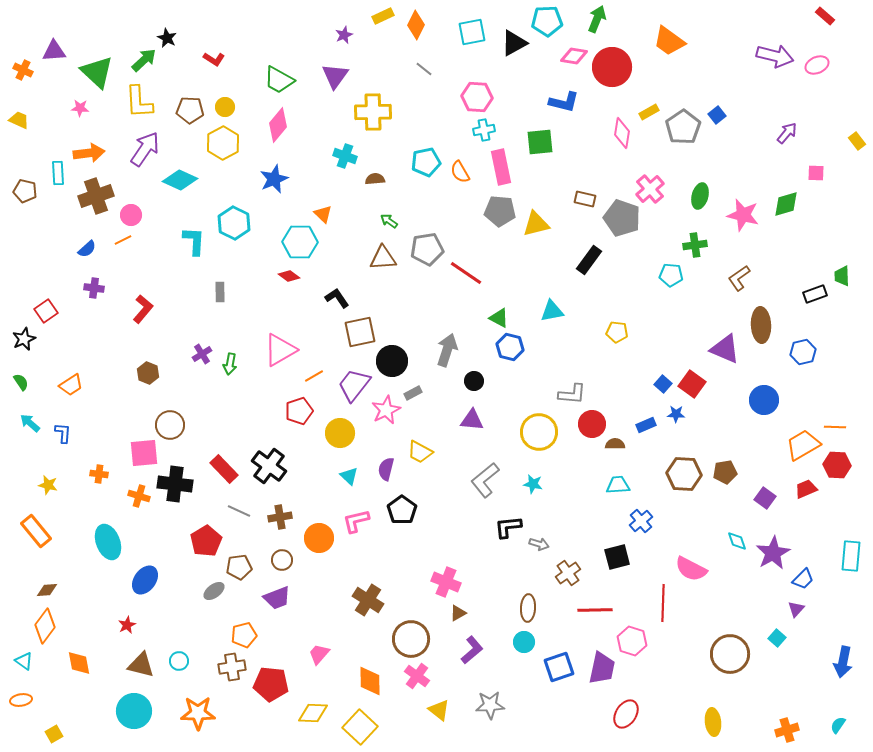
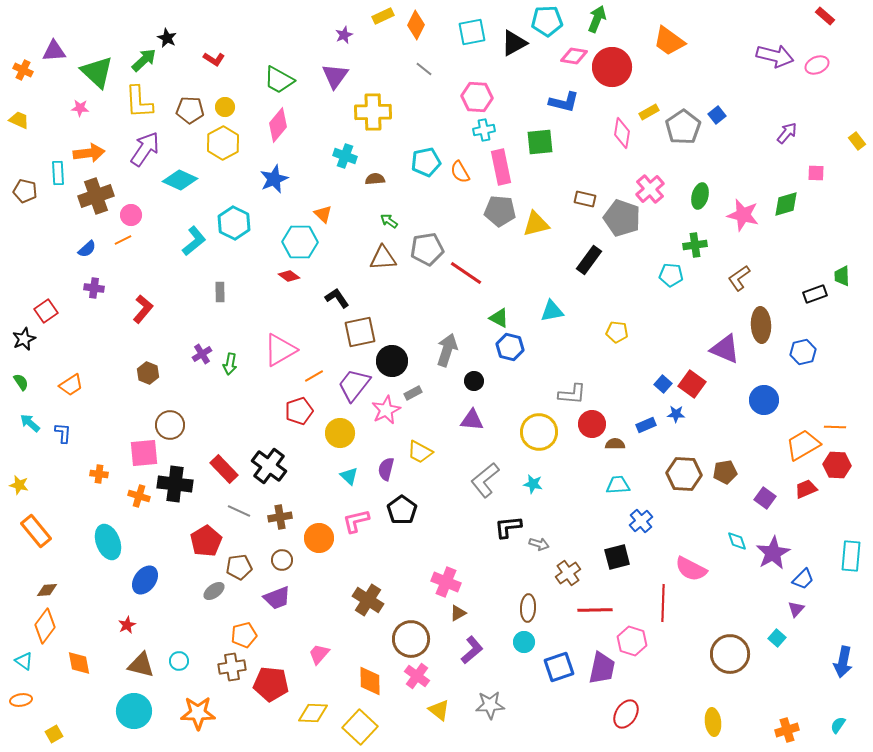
cyan L-shape at (194, 241): rotated 48 degrees clockwise
yellow star at (48, 485): moved 29 px left
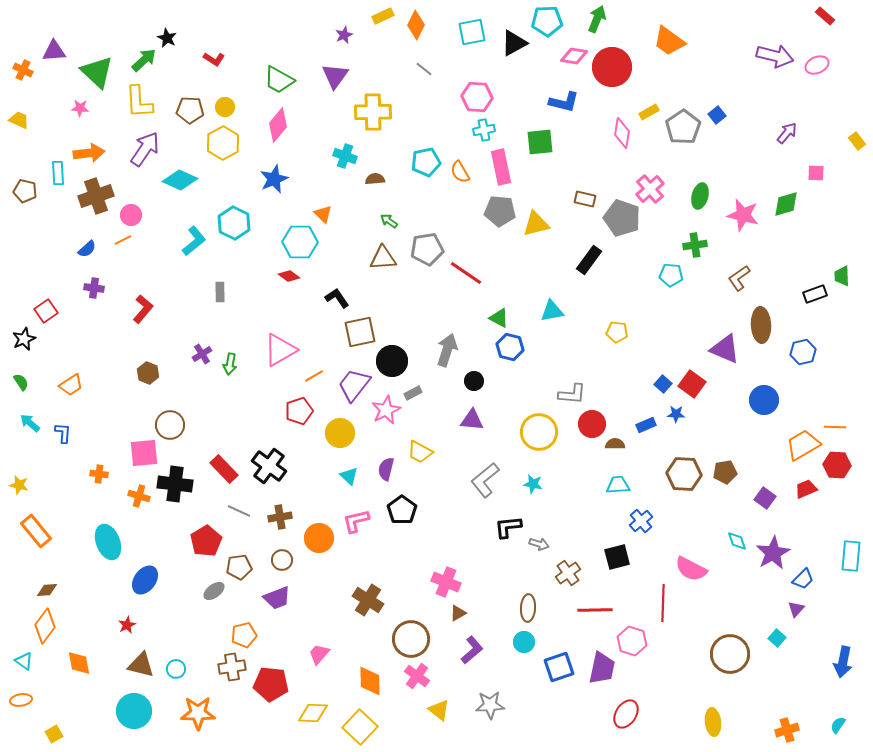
cyan circle at (179, 661): moved 3 px left, 8 px down
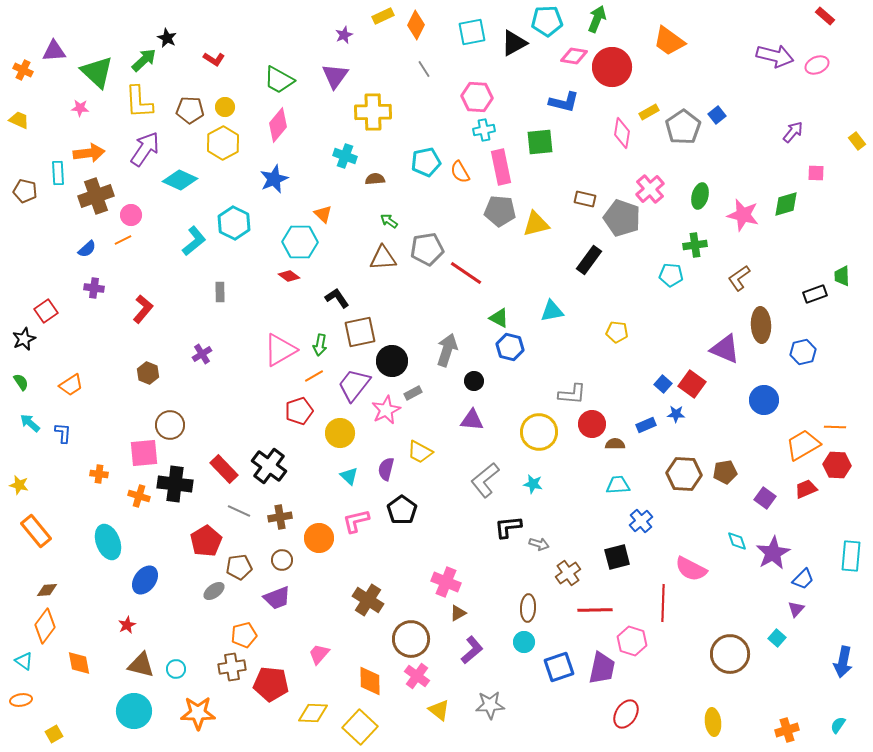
gray line at (424, 69): rotated 18 degrees clockwise
purple arrow at (787, 133): moved 6 px right, 1 px up
green arrow at (230, 364): moved 90 px right, 19 px up
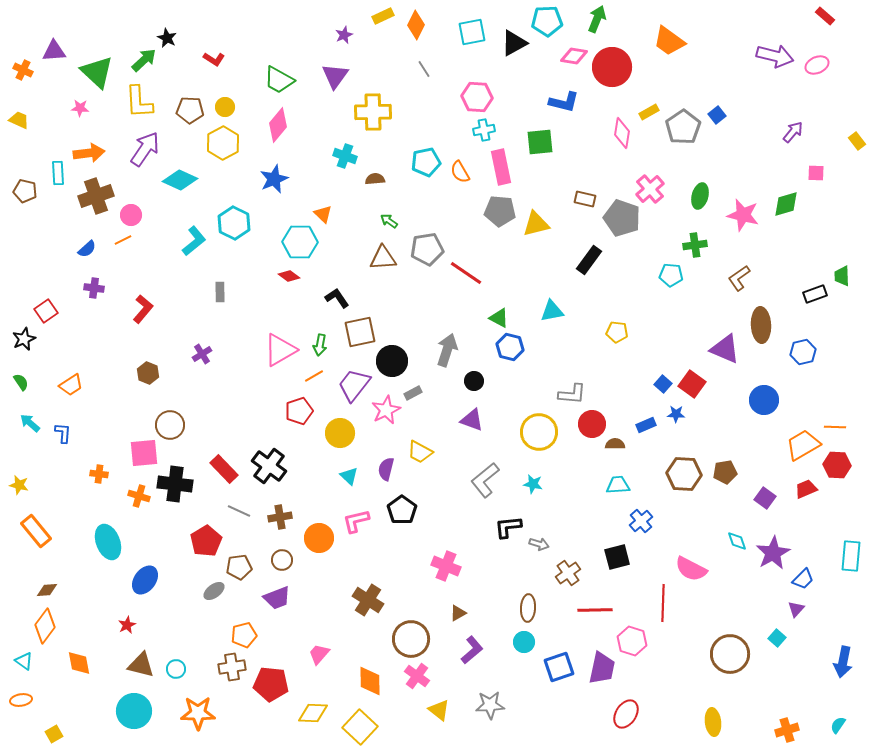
purple triangle at (472, 420): rotated 15 degrees clockwise
pink cross at (446, 582): moved 16 px up
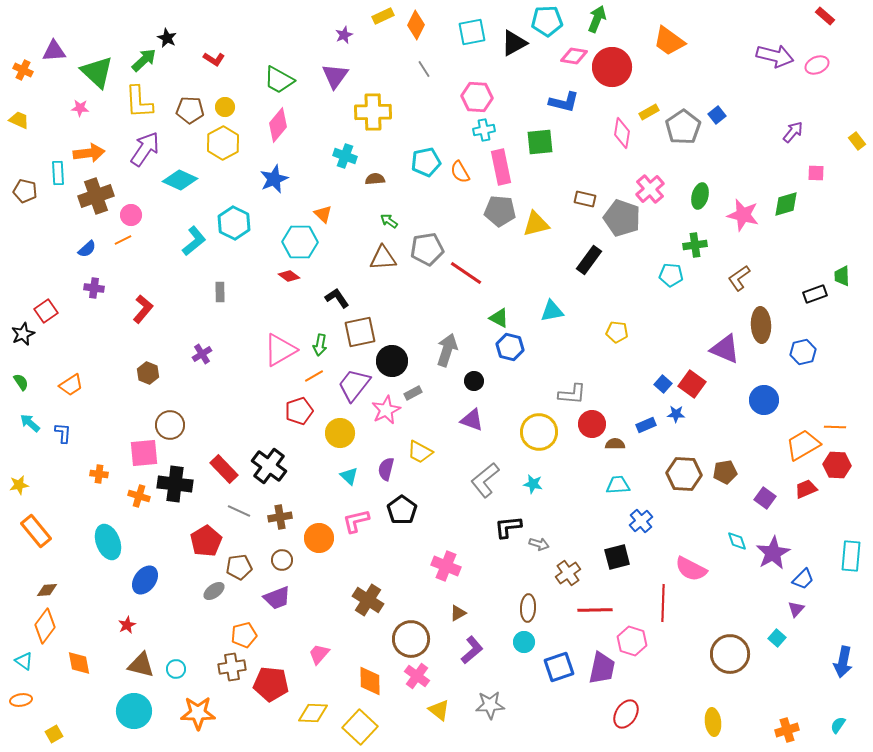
black star at (24, 339): moved 1 px left, 5 px up
yellow star at (19, 485): rotated 24 degrees counterclockwise
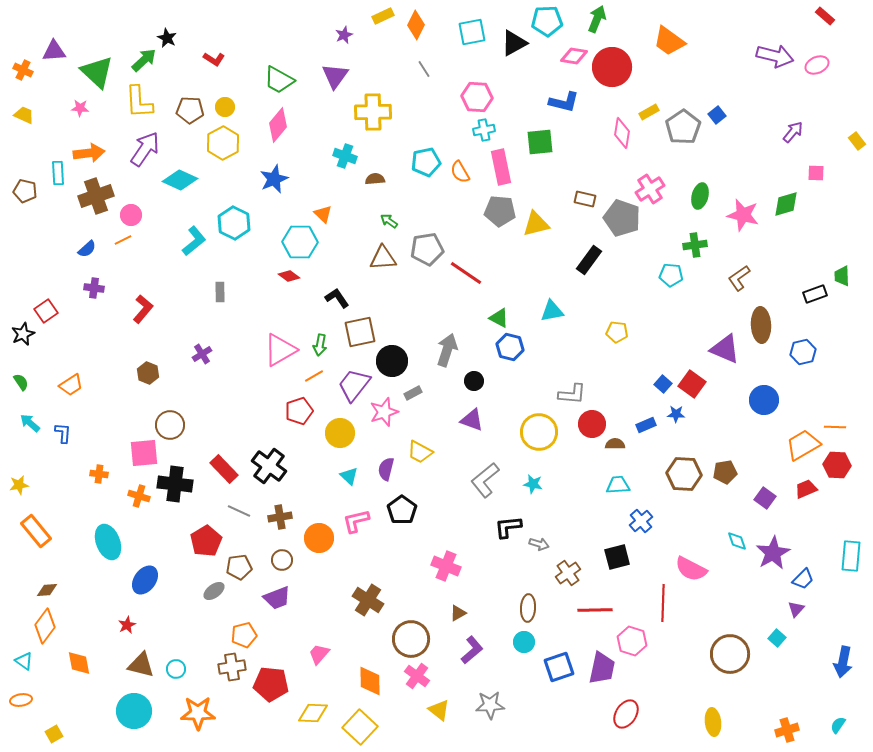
yellow trapezoid at (19, 120): moved 5 px right, 5 px up
pink cross at (650, 189): rotated 8 degrees clockwise
pink star at (386, 410): moved 2 px left, 2 px down; rotated 8 degrees clockwise
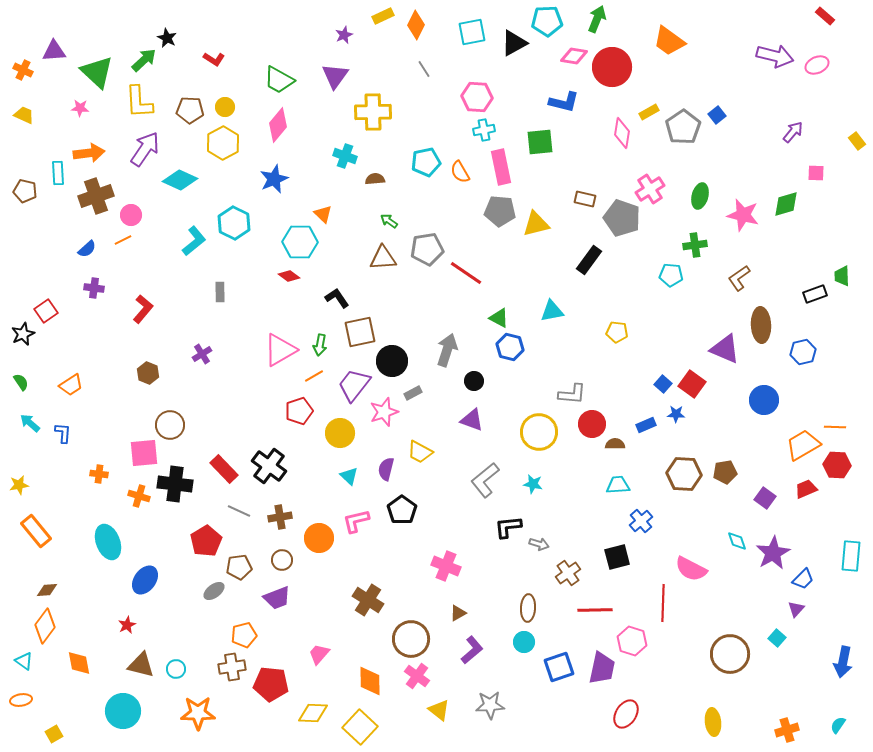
cyan circle at (134, 711): moved 11 px left
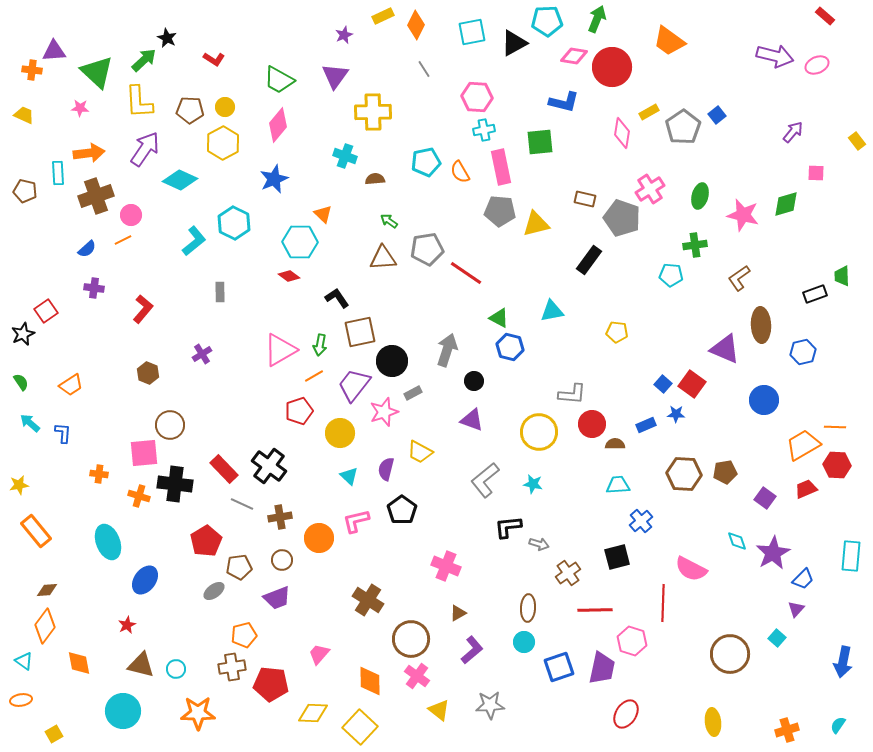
orange cross at (23, 70): moved 9 px right; rotated 18 degrees counterclockwise
gray line at (239, 511): moved 3 px right, 7 px up
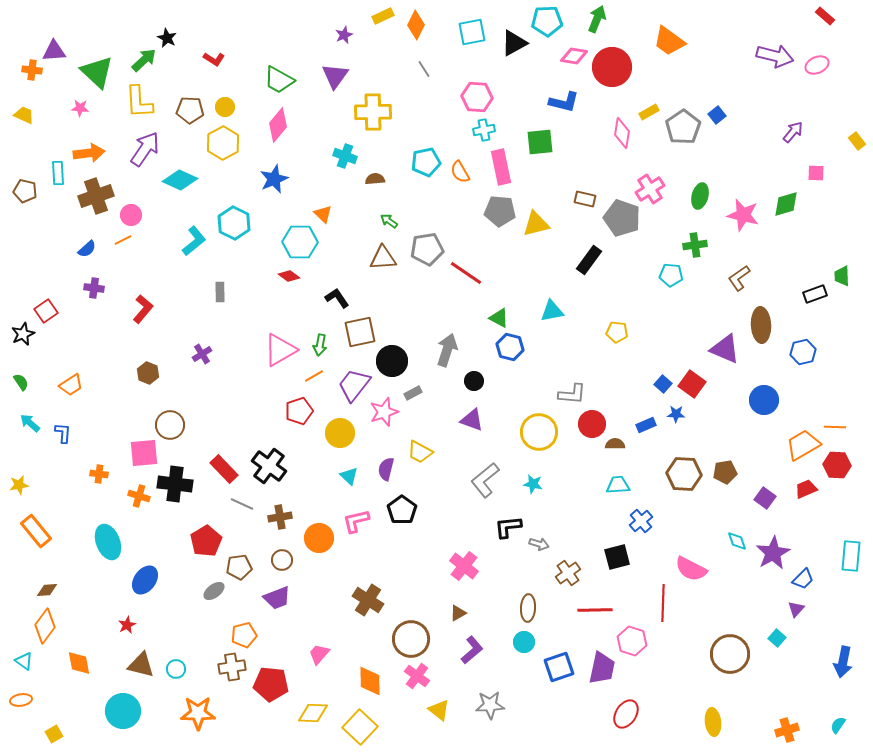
pink cross at (446, 566): moved 18 px right; rotated 16 degrees clockwise
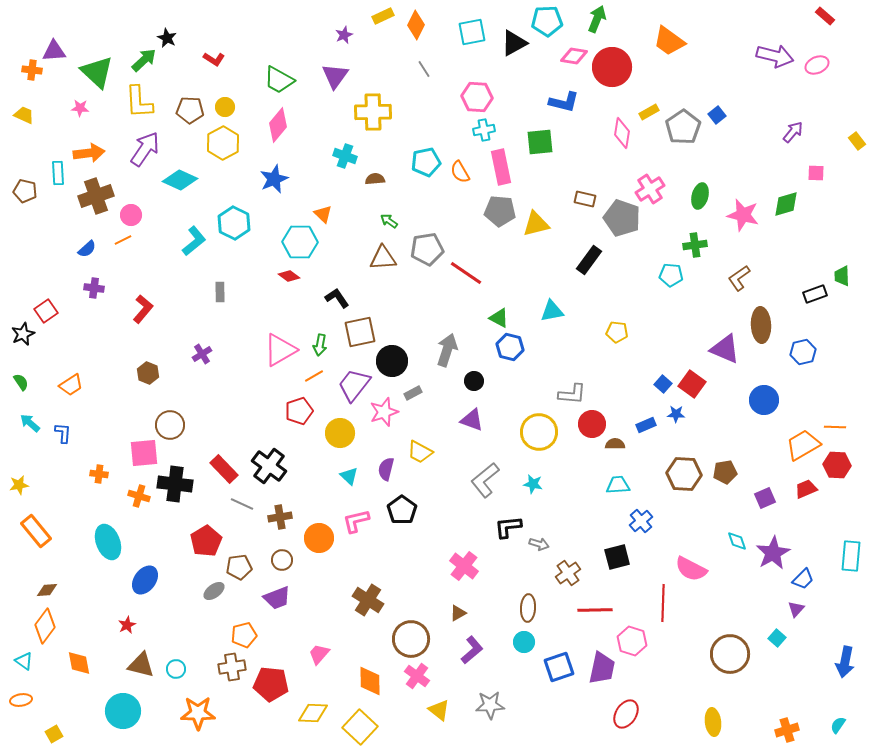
purple square at (765, 498): rotated 30 degrees clockwise
blue arrow at (843, 662): moved 2 px right
